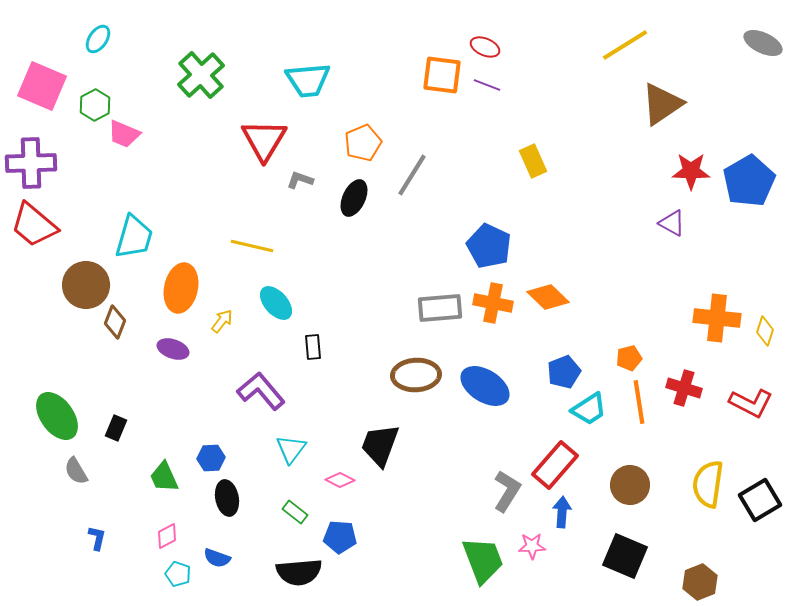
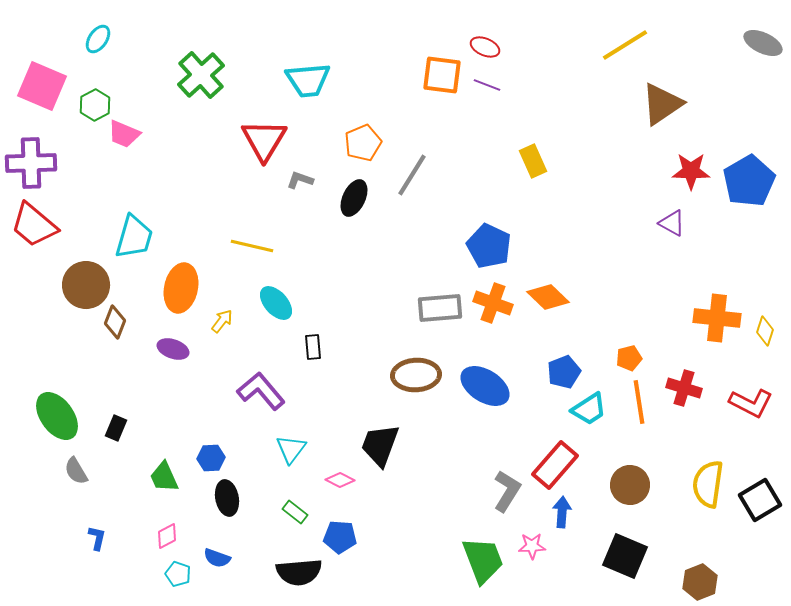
orange cross at (493, 303): rotated 9 degrees clockwise
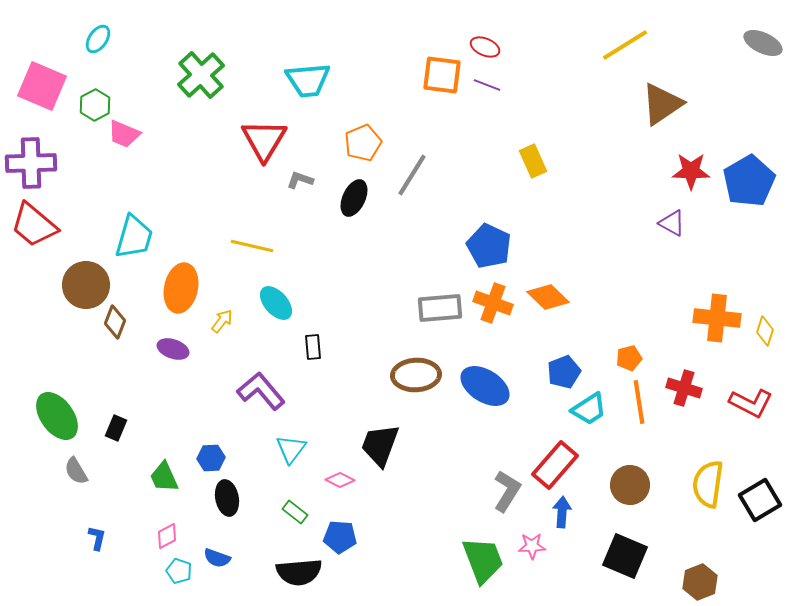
cyan pentagon at (178, 574): moved 1 px right, 3 px up
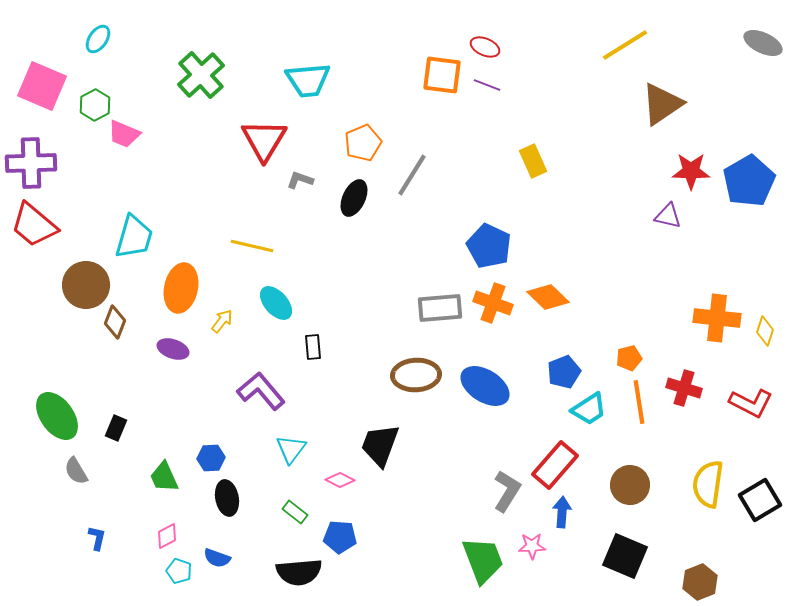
purple triangle at (672, 223): moved 4 px left, 7 px up; rotated 16 degrees counterclockwise
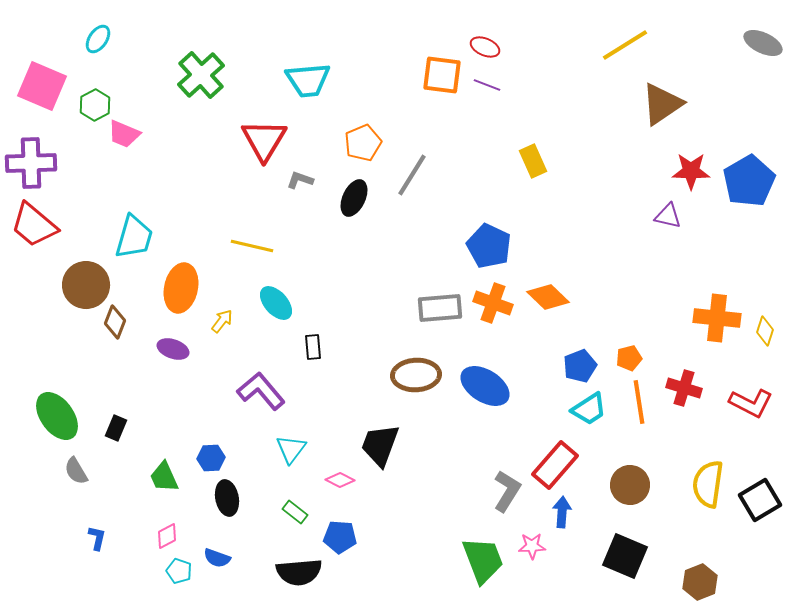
blue pentagon at (564, 372): moved 16 px right, 6 px up
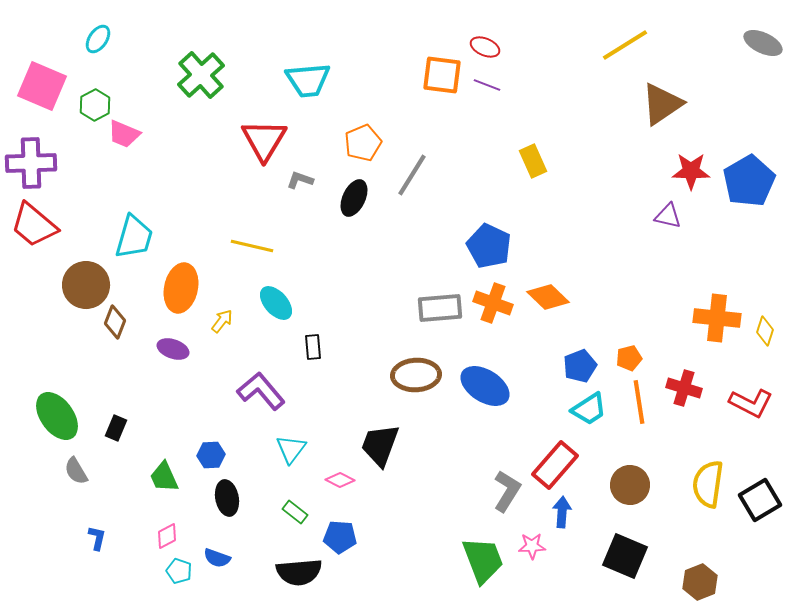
blue hexagon at (211, 458): moved 3 px up
